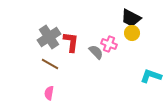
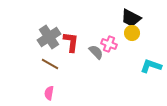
cyan L-shape: moved 10 px up
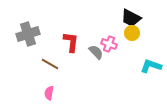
gray cross: moved 21 px left, 3 px up; rotated 15 degrees clockwise
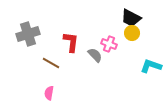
gray semicircle: moved 1 px left, 3 px down
brown line: moved 1 px right, 1 px up
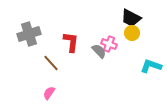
gray cross: moved 1 px right
gray semicircle: moved 4 px right, 4 px up
brown line: rotated 18 degrees clockwise
pink semicircle: rotated 24 degrees clockwise
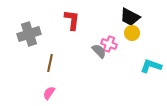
black trapezoid: moved 1 px left, 1 px up
red L-shape: moved 1 px right, 22 px up
brown line: moved 1 px left; rotated 54 degrees clockwise
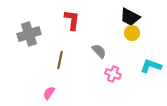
pink cross: moved 4 px right, 30 px down
brown line: moved 10 px right, 3 px up
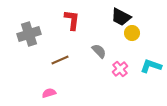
black trapezoid: moved 9 px left
brown line: rotated 54 degrees clockwise
pink cross: moved 7 px right, 5 px up; rotated 28 degrees clockwise
pink semicircle: rotated 40 degrees clockwise
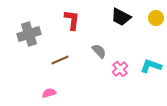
yellow circle: moved 24 px right, 15 px up
